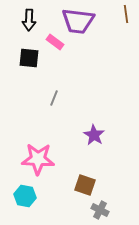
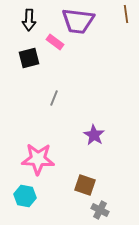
black square: rotated 20 degrees counterclockwise
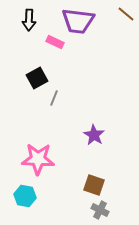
brown line: rotated 42 degrees counterclockwise
pink rectangle: rotated 12 degrees counterclockwise
black square: moved 8 px right, 20 px down; rotated 15 degrees counterclockwise
brown square: moved 9 px right
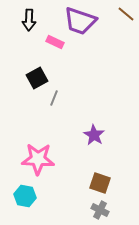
purple trapezoid: moved 2 px right; rotated 12 degrees clockwise
brown square: moved 6 px right, 2 px up
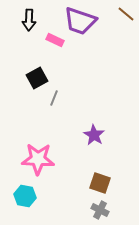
pink rectangle: moved 2 px up
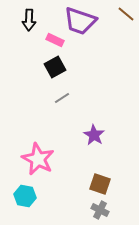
black square: moved 18 px right, 11 px up
gray line: moved 8 px right; rotated 35 degrees clockwise
pink star: rotated 24 degrees clockwise
brown square: moved 1 px down
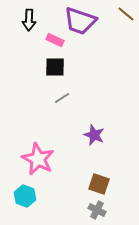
black square: rotated 30 degrees clockwise
purple star: rotated 10 degrees counterclockwise
brown square: moved 1 px left
cyan hexagon: rotated 10 degrees clockwise
gray cross: moved 3 px left
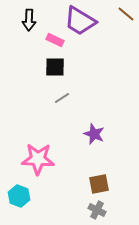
purple trapezoid: rotated 12 degrees clockwise
purple star: moved 1 px up
pink star: rotated 24 degrees counterclockwise
brown square: rotated 30 degrees counterclockwise
cyan hexagon: moved 6 px left
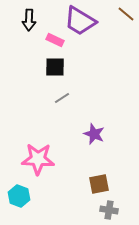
gray cross: moved 12 px right; rotated 18 degrees counterclockwise
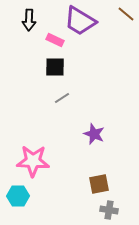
pink star: moved 5 px left, 2 px down
cyan hexagon: moved 1 px left; rotated 20 degrees counterclockwise
